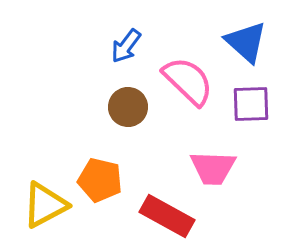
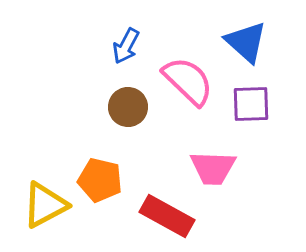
blue arrow: rotated 9 degrees counterclockwise
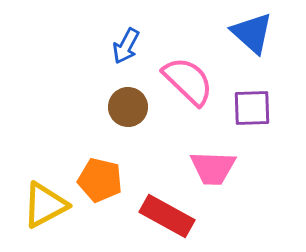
blue triangle: moved 6 px right, 9 px up
purple square: moved 1 px right, 4 px down
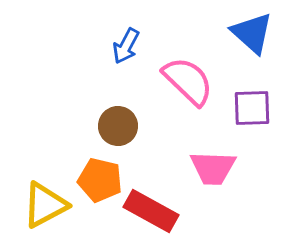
brown circle: moved 10 px left, 19 px down
red rectangle: moved 16 px left, 5 px up
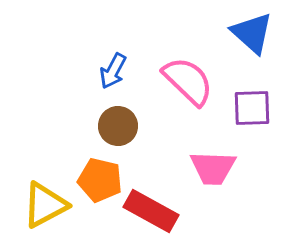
blue arrow: moved 13 px left, 25 px down
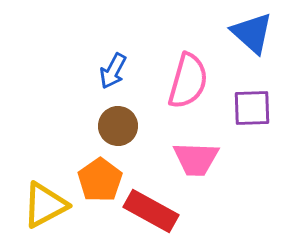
pink semicircle: rotated 62 degrees clockwise
pink trapezoid: moved 17 px left, 9 px up
orange pentagon: rotated 24 degrees clockwise
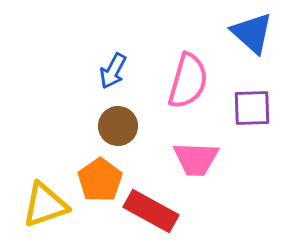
yellow triangle: rotated 9 degrees clockwise
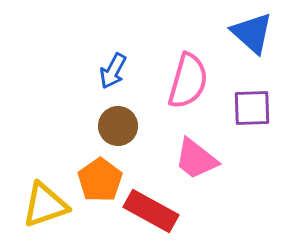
pink trapezoid: rotated 36 degrees clockwise
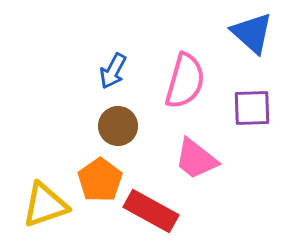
pink semicircle: moved 3 px left
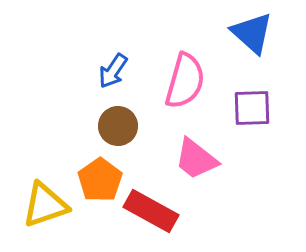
blue arrow: rotated 6 degrees clockwise
